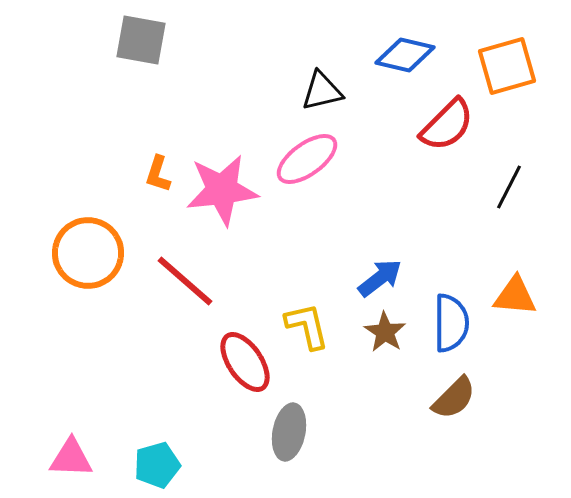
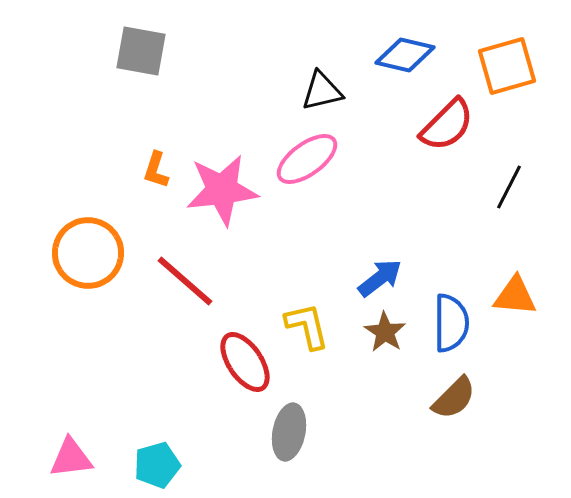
gray square: moved 11 px down
orange L-shape: moved 2 px left, 4 px up
pink triangle: rotated 9 degrees counterclockwise
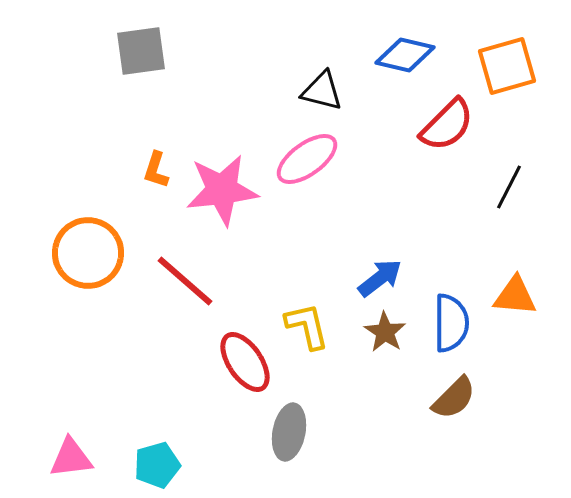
gray square: rotated 18 degrees counterclockwise
black triangle: rotated 27 degrees clockwise
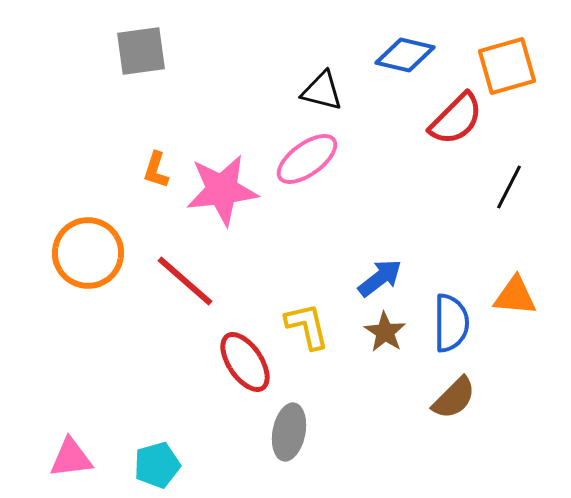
red semicircle: moved 9 px right, 6 px up
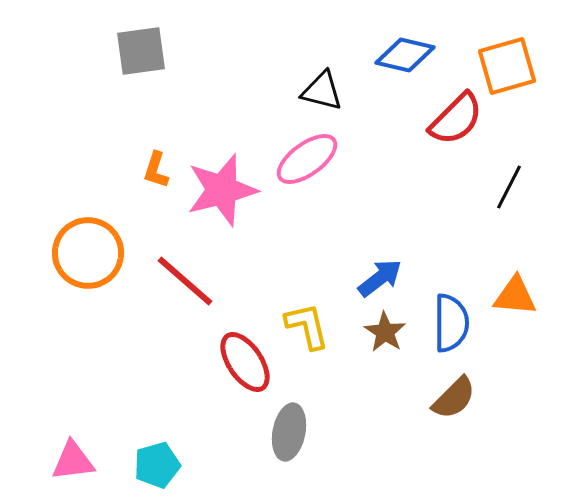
pink star: rotated 8 degrees counterclockwise
pink triangle: moved 2 px right, 3 px down
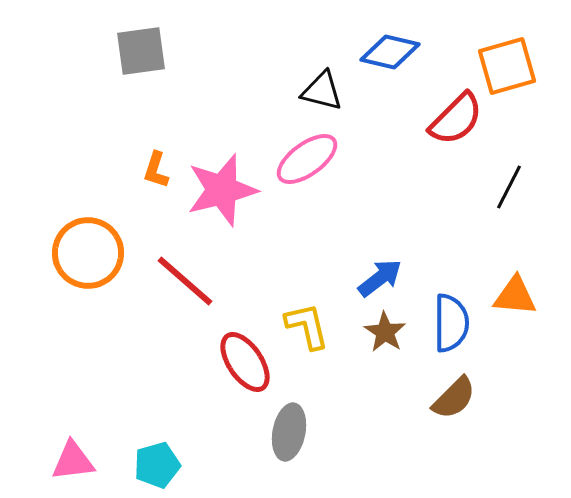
blue diamond: moved 15 px left, 3 px up
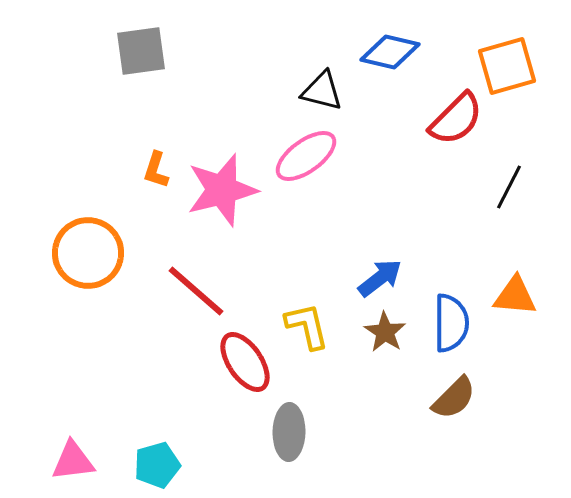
pink ellipse: moved 1 px left, 3 px up
red line: moved 11 px right, 10 px down
gray ellipse: rotated 10 degrees counterclockwise
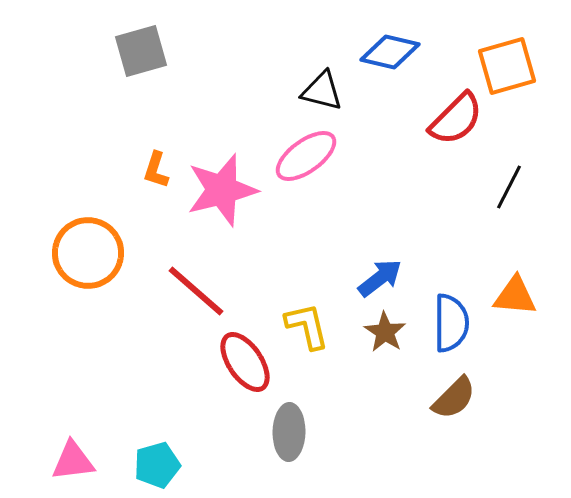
gray square: rotated 8 degrees counterclockwise
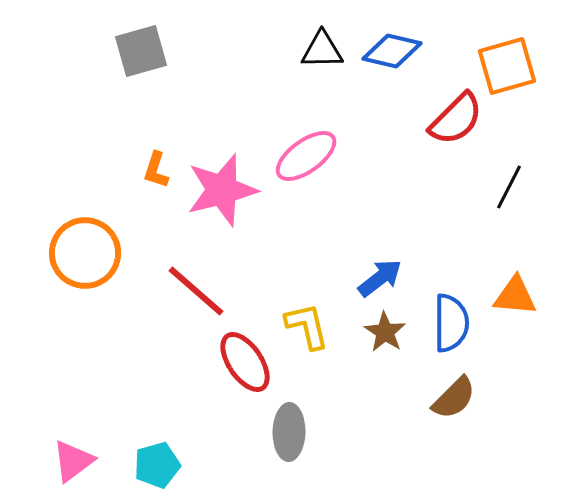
blue diamond: moved 2 px right, 1 px up
black triangle: moved 41 px up; rotated 15 degrees counterclockwise
orange circle: moved 3 px left
pink triangle: rotated 30 degrees counterclockwise
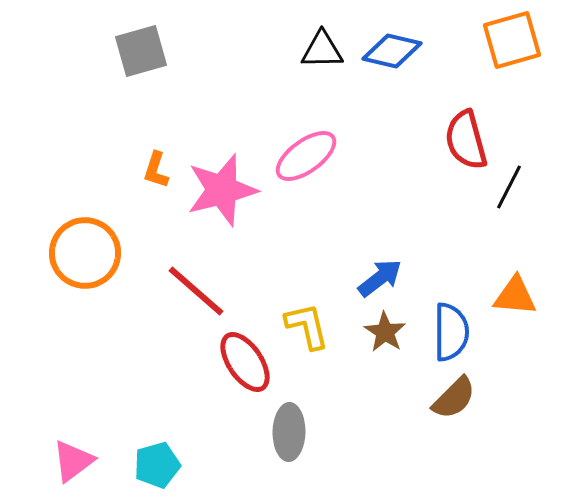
orange square: moved 5 px right, 26 px up
red semicircle: moved 10 px right, 21 px down; rotated 120 degrees clockwise
blue semicircle: moved 9 px down
